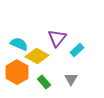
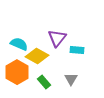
cyan rectangle: rotated 48 degrees clockwise
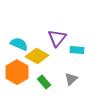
gray triangle: rotated 16 degrees clockwise
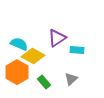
purple triangle: rotated 18 degrees clockwise
yellow diamond: moved 4 px left
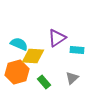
yellow diamond: rotated 25 degrees counterclockwise
orange hexagon: rotated 15 degrees clockwise
gray triangle: moved 1 px right, 1 px up
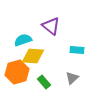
purple triangle: moved 6 px left, 12 px up; rotated 48 degrees counterclockwise
cyan semicircle: moved 4 px right, 4 px up; rotated 42 degrees counterclockwise
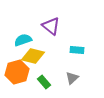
yellow diamond: rotated 10 degrees clockwise
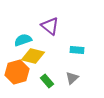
purple triangle: moved 1 px left
green rectangle: moved 3 px right, 1 px up
